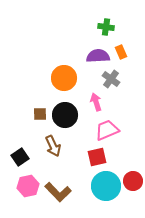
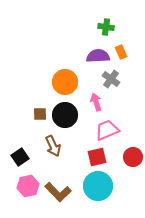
orange circle: moved 1 px right, 4 px down
red circle: moved 24 px up
cyan circle: moved 8 px left
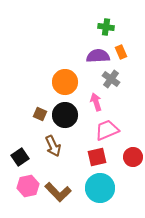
brown square: rotated 24 degrees clockwise
cyan circle: moved 2 px right, 2 px down
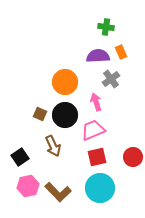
gray cross: rotated 18 degrees clockwise
pink trapezoid: moved 14 px left
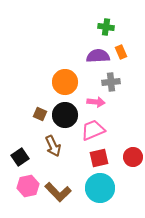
gray cross: moved 3 px down; rotated 30 degrees clockwise
pink arrow: rotated 114 degrees clockwise
red square: moved 2 px right, 1 px down
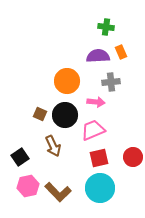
orange circle: moved 2 px right, 1 px up
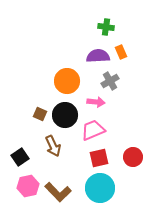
gray cross: moved 1 px left, 1 px up; rotated 24 degrees counterclockwise
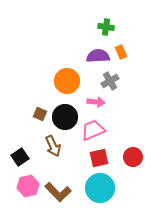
black circle: moved 2 px down
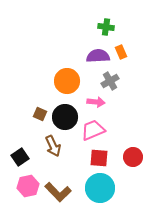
red square: rotated 18 degrees clockwise
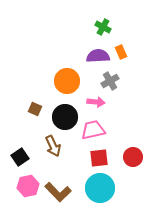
green cross: moved 3 px left; rotated 21 degrees clockwise
brown square: moved 5 px left, 5 px up
pink trapezoid: rotated 10 degrees clockwise
red square: rotated 12 degrees counterclockwise
